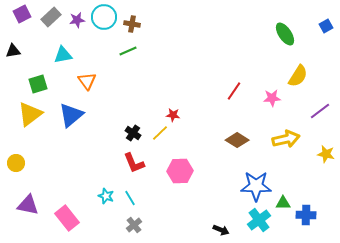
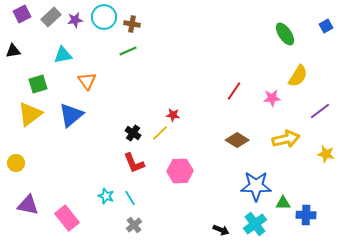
purple star: moved 2 px left
cyan cross: moved 4 px left, 4 px down
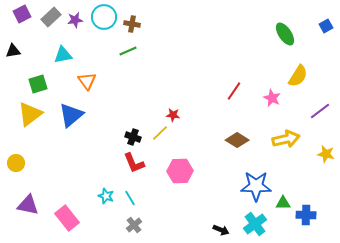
pink star: rotated 30 degrees clockwise
black cross: moved 4 px down; rotated 14 degrees counterclockwise
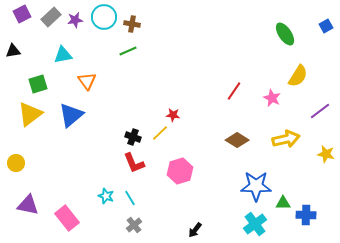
pink hexagon: rotated 15 degrees counterclockwise
black arrow: moved 26 px left; rotated 105 degrees clockwise
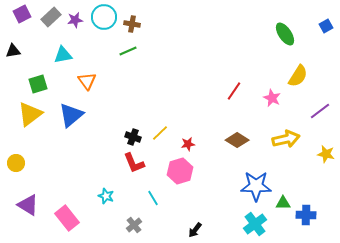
red star: moved 15 px right, 29 px down; rotated 16 degrees counterclockwise
cyan line: moved 23 px right
purple triangle: rotated 20 degrees clockwise
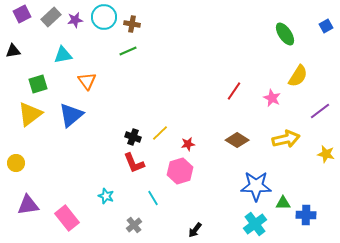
purple triangle: rotated 40 degrees counterclockwise
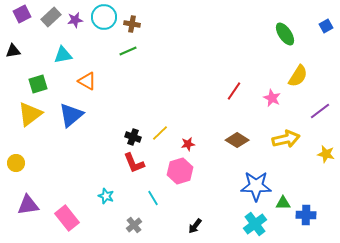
orange triangle: rotated 24 degrees counterclockwise
black arrow: moved 4 px up
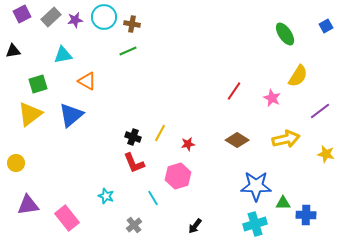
yellow line: rotated 18 degrees counterclockwise
pink hexagon: moved 2 px left, 5 px down
cyan cross: rotated 20 degrees clockwise
